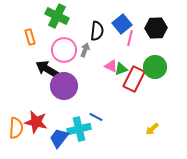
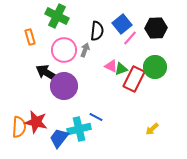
pink line: rotated 28 degrees clockwise
black arrow: moved 4 px down
orange semicircle: moved 3 px right, 1 px up
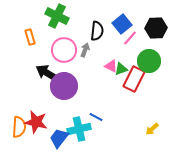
green circle: moved 6 px left, 6 px up
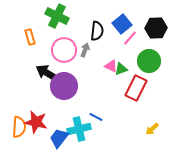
red rectangle: moved 2 px right, 9 px down
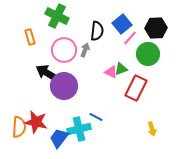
green circle: moved 1 px left, 7 px up
pink triangle: moved 6 px down
yellow arrow: rotated 64 degrees counterclockwise
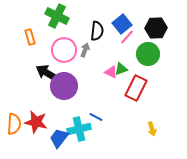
pink line: moved 3 px left, 1 px up
orange semicircle: moved 5 px left, 3 px up
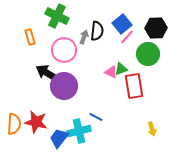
gray arrow: moved 1 px left, 13 px up
red rectangle: moved 2 px left, 2 px up; rotated 35 degrees counterclockwise
cyan cross: moved 2 px down
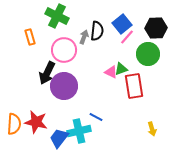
black arrow: rotated 95 degrees counterclockwise
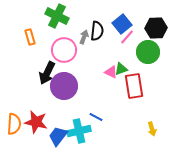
green circle: moved 2 px up
blue trapezoid: moved 1 px left, 2 px up
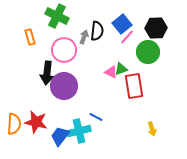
black arrow: rotated 20 degrees counterclockwise
blue trapezoid: moved 2 px right
